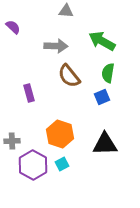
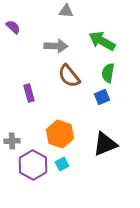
black triangle: rotated 20 degrees counterclockwise
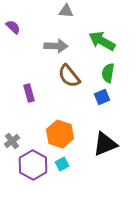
gray cross: rotated 35 degrees counterclockwise
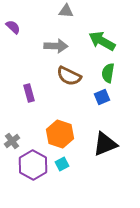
brown semicircle: rotated 25 degrees counterclockwise
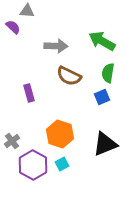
gray triangle: moved 39 px left
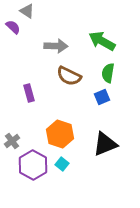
gray triangle: rotated 28 degrees clockwise
cyan square: rotated 24 degrees counterclockwise
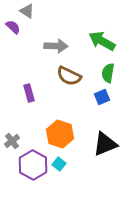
cyan square: moved 3 px left
